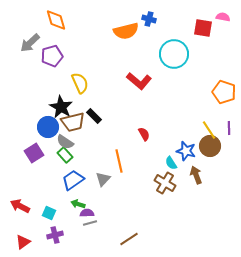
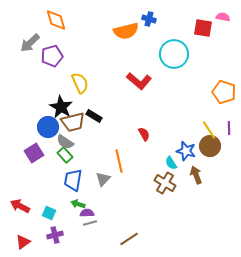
black rectangle: rotated 14 degrees counterclockwise
blue trapezoid: rotated 45 degrees counterclockwise
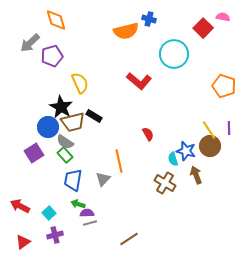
red square: rotated 36 degrees clockwise
orange pentagon: moved 6 px up
red semicircle: moved 4 px right
cyan semicircle: moved 2 px right, 4 px up; rotated 16 degrees clockwise
cyan square: rotated 24 degrees clockwise
